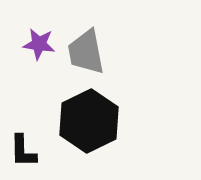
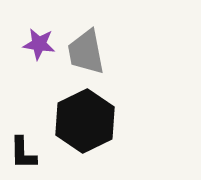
black hexagon: moved 4 px left
black L-shape: moved 2 px down
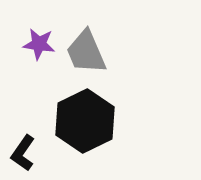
gray trapezoid: rotated 12 degrees counterclockwise
black L-shape: rotated 36 degrees clockwise
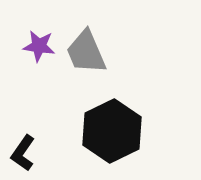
purple star: moved 2 px down
black hexagon: moved 27 px right, 10 px down
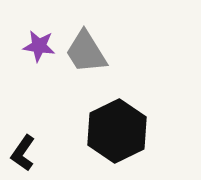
gray trapezoid: rotated 9 degrees counterclockwise
black hexagon: moved 5 px right
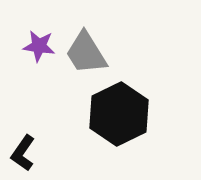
gray trapezoid: moved 1 px down
black hexagon: moved 2 px right, 17 px up
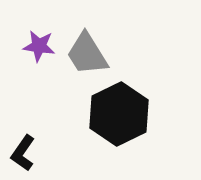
gray trapezoid: moved 1 px right, 1 px down
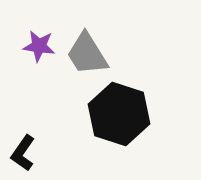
black hexagon: rotated 16 degrees counterclockwise
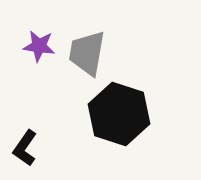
gray trapezoid: moved 1 px up; rotated 42 degrees clockwise
black L-shape: moved 2 px right, 5 px up
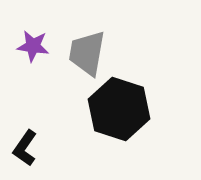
purple star: moved 6 px left
black hexagon: moved 5 px up
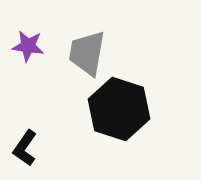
purple star: moved 5 px left
